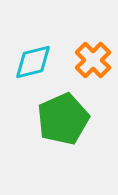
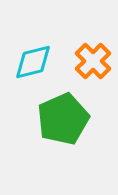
orange cross: moved 1 px down
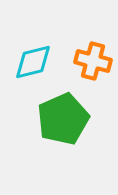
orange cross: rotated 30 degrees counterclockwise
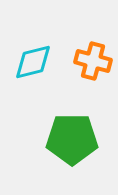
green pentagon: moved 9 px right, 20 px down; rotated 24 degrees clockwise
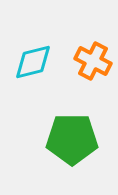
orange cross: rotated 12 degrees clockwise
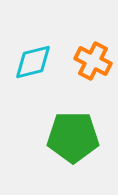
green pentagon: moved 1 px right, 2 px up
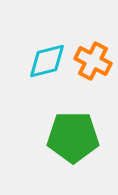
cyan diamond: moved 14 px right, 1 px up
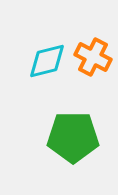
orange cross: moved 4 px up
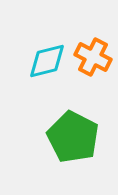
green pentagon: rotated 27 degrees clockwise
